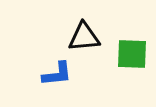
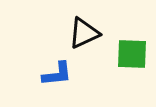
black triangle: moved 4 px up; rotated 20 degrees counterclockwise
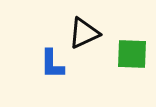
blue L-shape: moved 5 px left, 10 px up; rotated 96 degrees clockwise
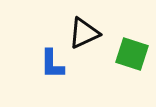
green square: rotated 16 degrees clockwise
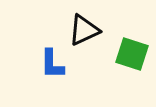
black triangle: moved 3 px up
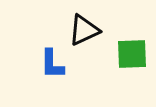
green square: rotated 20 degrees counterclockwise
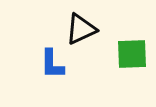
black triangle: moved 3 px left, 1 px up
